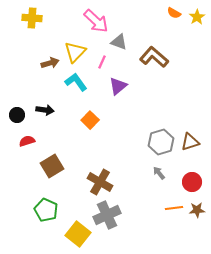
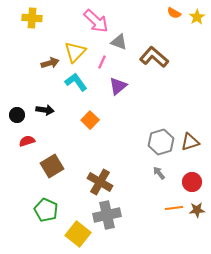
gray cross: rotated 12 degrees clockwise
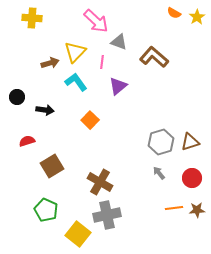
pink line: rotated 16 degrees counterclockwise
black circle: moved 18 px up
red circle: moved 4 px up
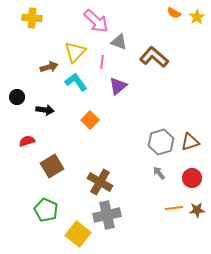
brown arrow: moved 1 px left, 4 px down
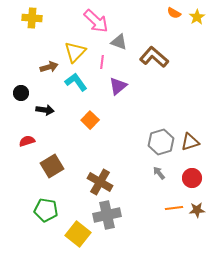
black circle: moved 4 px right, 4 px up
green pentagon: rotated 15 degrees counterclockwise
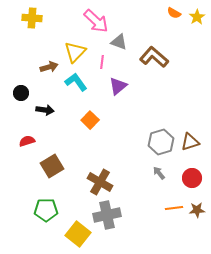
green pentagon: rotated 10 degrees counterclockwise
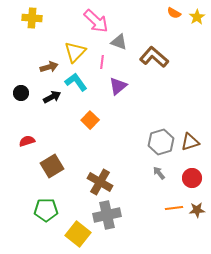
black arrow: moved 7 px right, 13 px up; rotated 36 degrees counterclockwise
